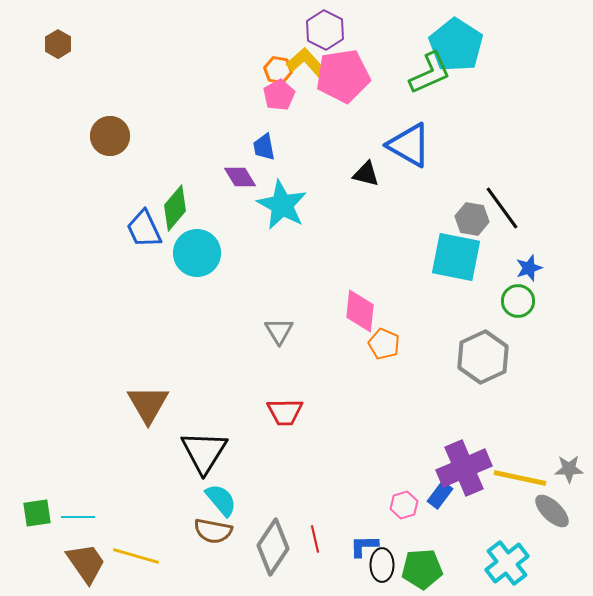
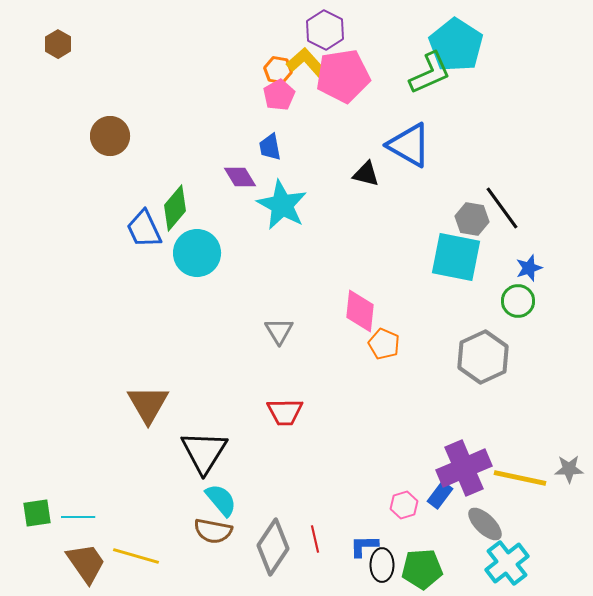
blue trapezoid at (264, 147): moved 6 px right
gray ellipse at (552, 511): moved 67 px left, 13 px down
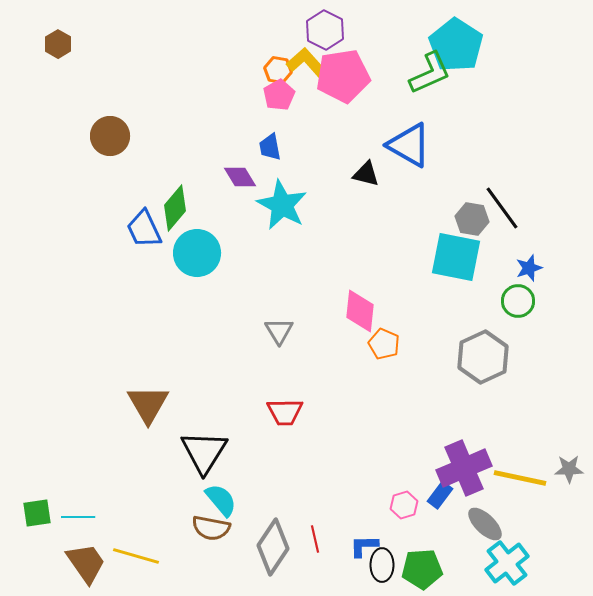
brown semicircle at (213, 531): moved 2 px left, 3 px up
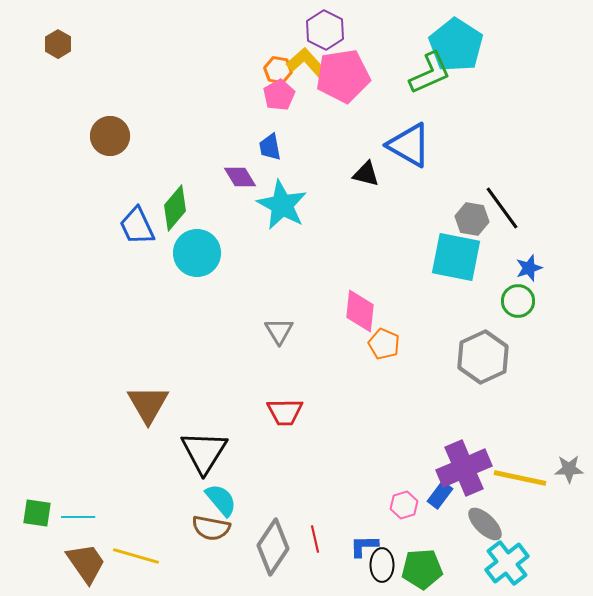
blue trapezoid at (144, 229): moved 7 px left, 3 px up
green square at (37, 513): rotated 16 degrees clockwise
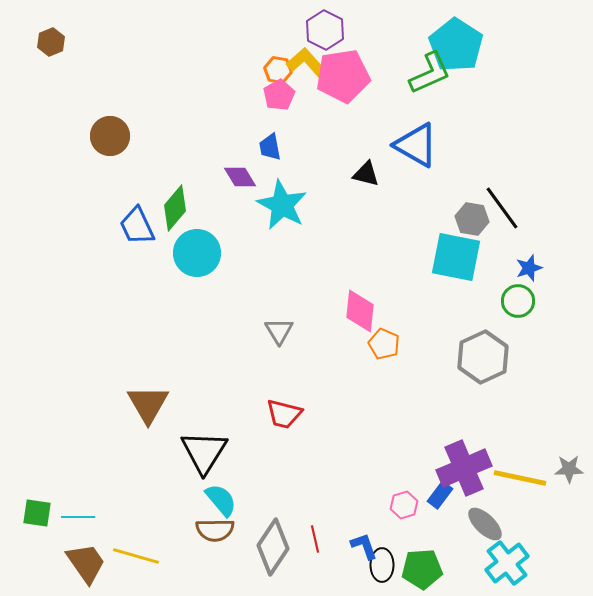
brown hexagon at (58, 44): moved 7 px left, 2 px up; rotated 8 degrees clockwise
blue triangle at (409, 145): moved 7 px right
red trapezoid at (285, 412): moved 1 px left, 2 px down; rotated 15 degrees clockwise
brown semicircle at (211, 528): moved 4 px right, 2 px down; rotated 12 degrees counterclockwise
blue L-shape at (364, 546): rotated 72 degrees clockwise
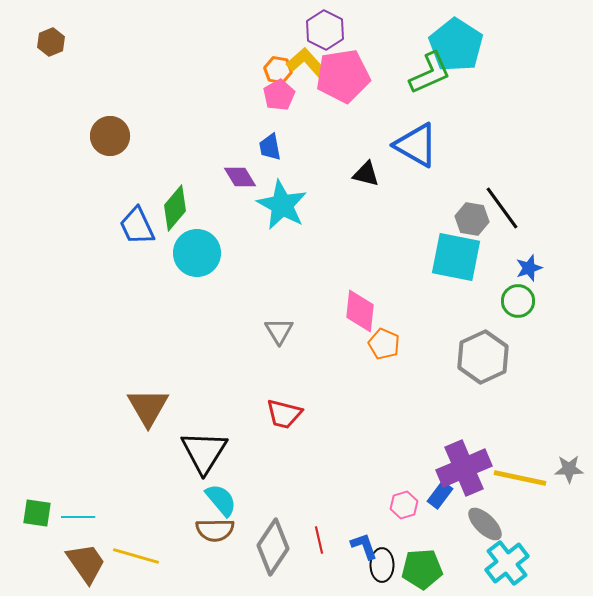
brown triangle at (148, 404): moved 3 px down
red line at (315, 539): moved 4 px right, 1 px down
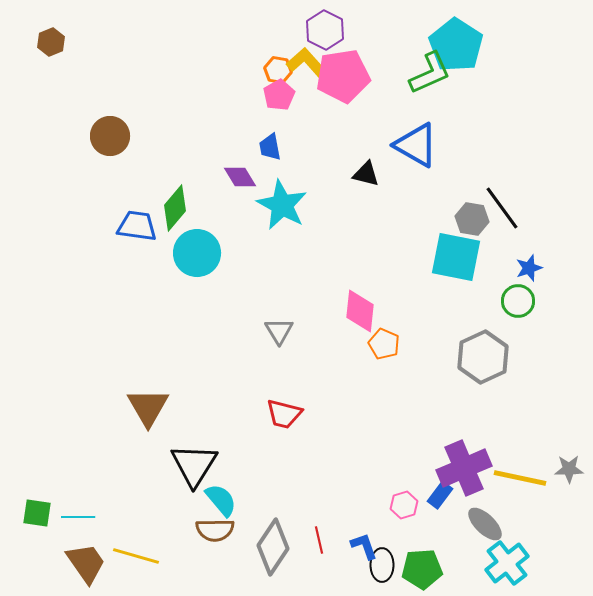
blue trapezoid at (137, 226): rotated 123 degrees clockwise
black triangle at (204, 452): moved 10 px left, 13 px down
